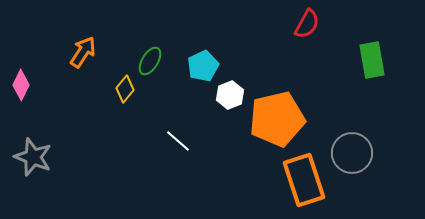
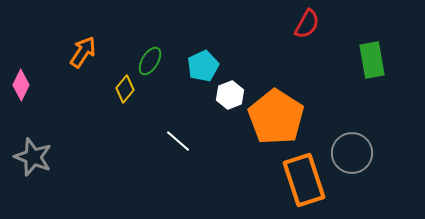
orange pentagon: moved 1 px left, 2 px up; rotated 26 degrees counterclockwise
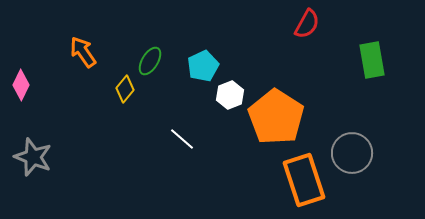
orange arrow: rotated 68 degrees counterclockwise
white line: moved 4 px right, 2 px up
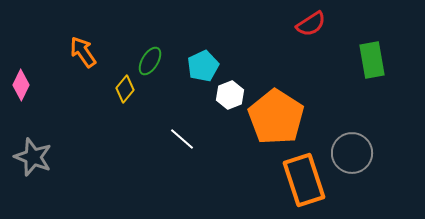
red semicircle: moved 4 px right; rotated 28 degrees clockwise
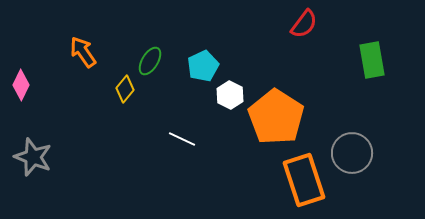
red semicircle: moved 7 px left; rotated 20 degrees counterclockwise
white hexagon: rotated 12 degrees counterclockwise
white line: rotated 16 degrees counterclockwise
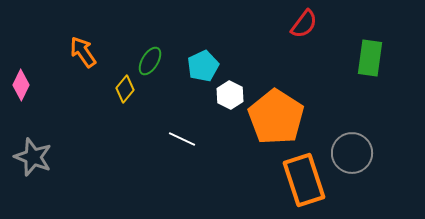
green rectangle: moved 2 px left, 2 px up; rotated 18 degrees clockwise
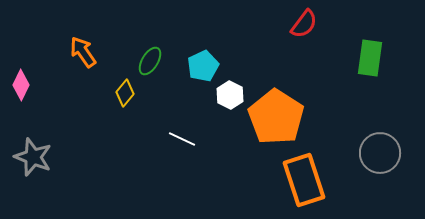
yellow diamond: moved 4 px down
gray circle: moved 28 px right
